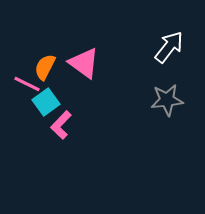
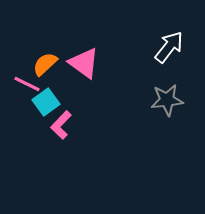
orange semicircle: moved 3 px up; rotated 20 degrees clockwise
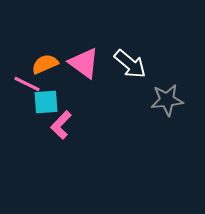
white arrow: moved 39 px left, 17 px down; rotated 92 degrees clockwise
orange semicircle: rotated 20 degrees clockwise
cyan square: rotated 32 degrees clockwise
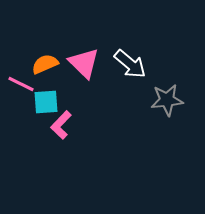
pink triangle: rotated 8 degrees clockwise
pink line: moved 6 px left
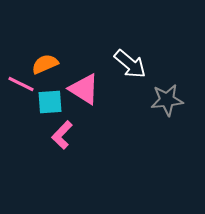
pink triangle: moved 26 px down; rotated 12 degrees counterclockwise
cyan square: moved 4 px right
pink L-shape: moved 1 px right, 10 px down
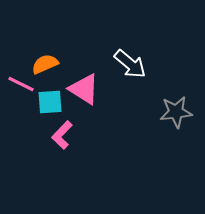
gray star: moved 9 px right, 12 px down
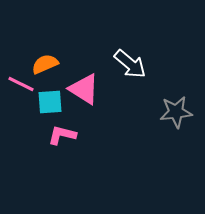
pink L-shape: rotated 60 degrees clockwise
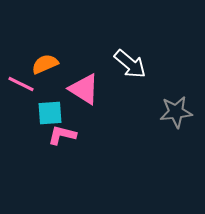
cyan square: moved 11 px down
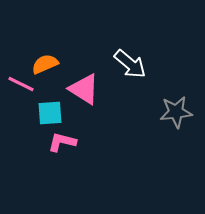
pink L-shape: moved 7 px down
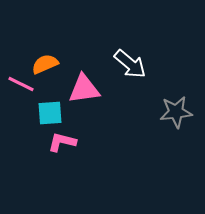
pink triangle: rotated 40 degrees counterclockwise
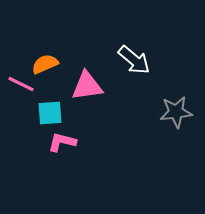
white arrow: moved 4 px right, 4 px up
pink triangle: moved 3 px right, 3 px up
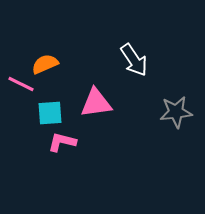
white arrow: rotated 16 degrees clockwise
pink triangle: moved 9 px right, 17 px down
